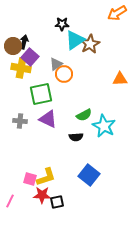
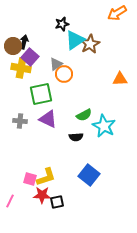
black star: rotated 16 degrees counterclockwise
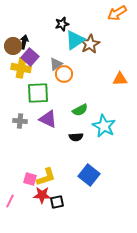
green square: moved 3 px left, 1 px up; rotated 10 degrees clockwise
green semicircle: moved 4 px left, 5 px up
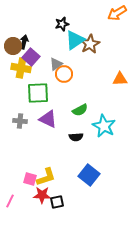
purple square: moved 1 px right
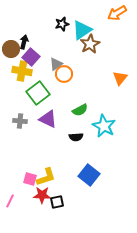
cyan triangle: moved 7 px right, 10 px up
brown circle: moved 2 px left, 3 px down
yellow cross: moved 1 px right, 3 px down
orange triangle: moved 1 px up; rotated 49 degrees counterclockwise
green square: rotated 35 degrees counterclockwise
